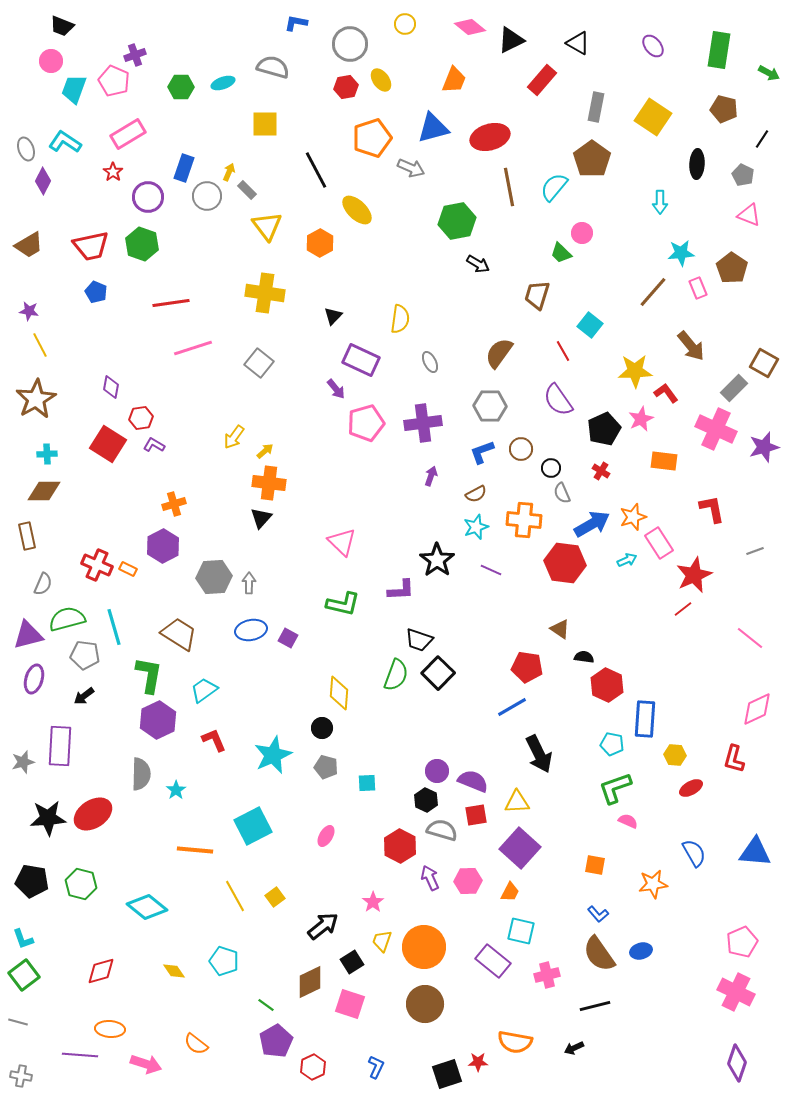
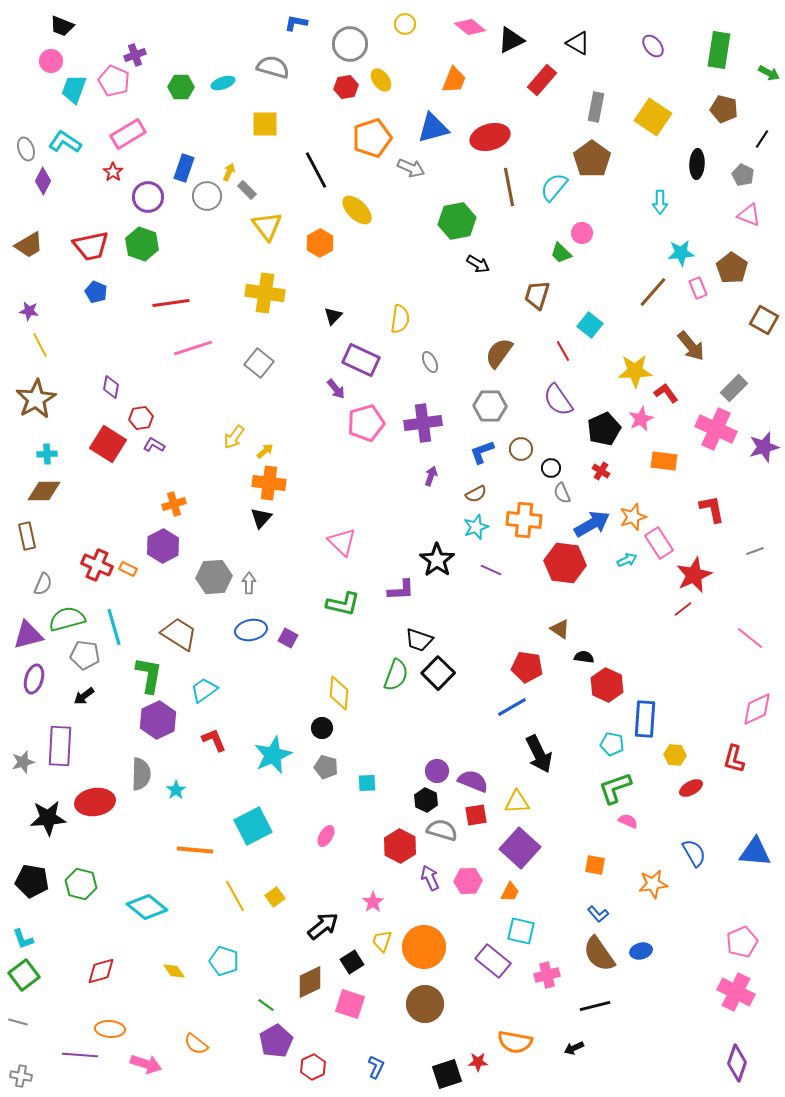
brown square at (764, 363): moved 43 px up
red ellipse at (93, 814): moved 2 px right, 12 px up; rotated 24 degrees clockwise
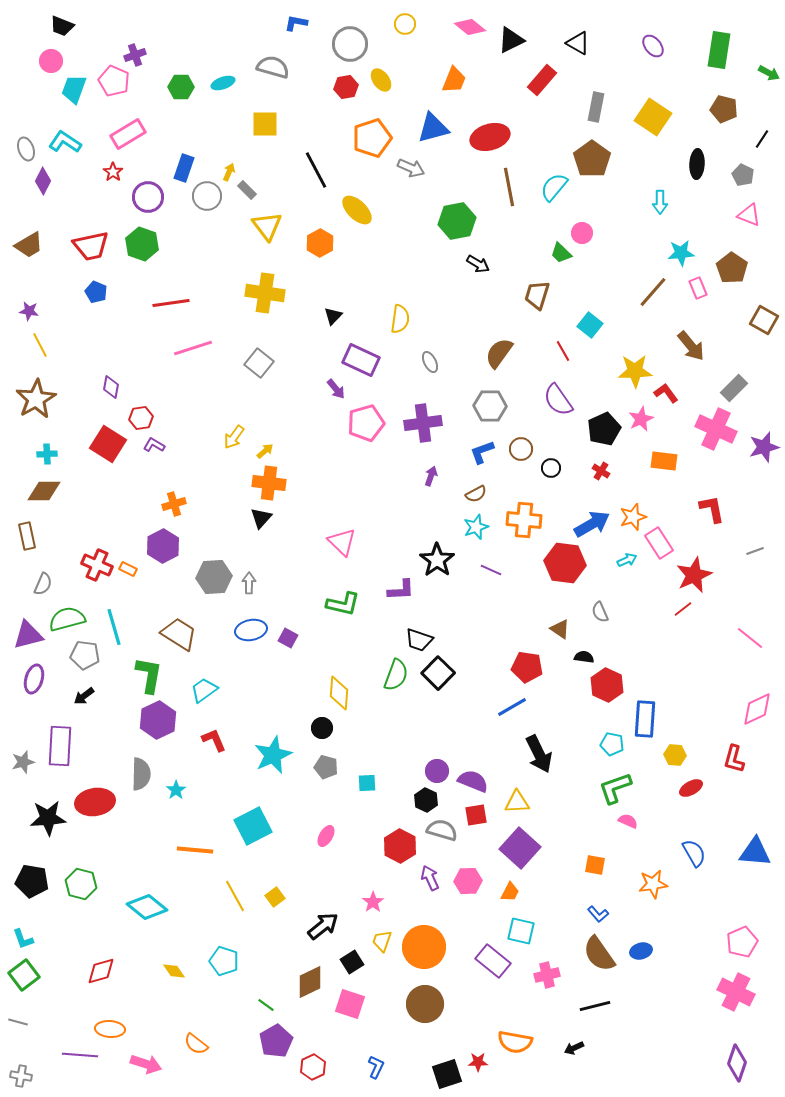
gray semicircle at (562, 493): moved 38 px right, 119 px down
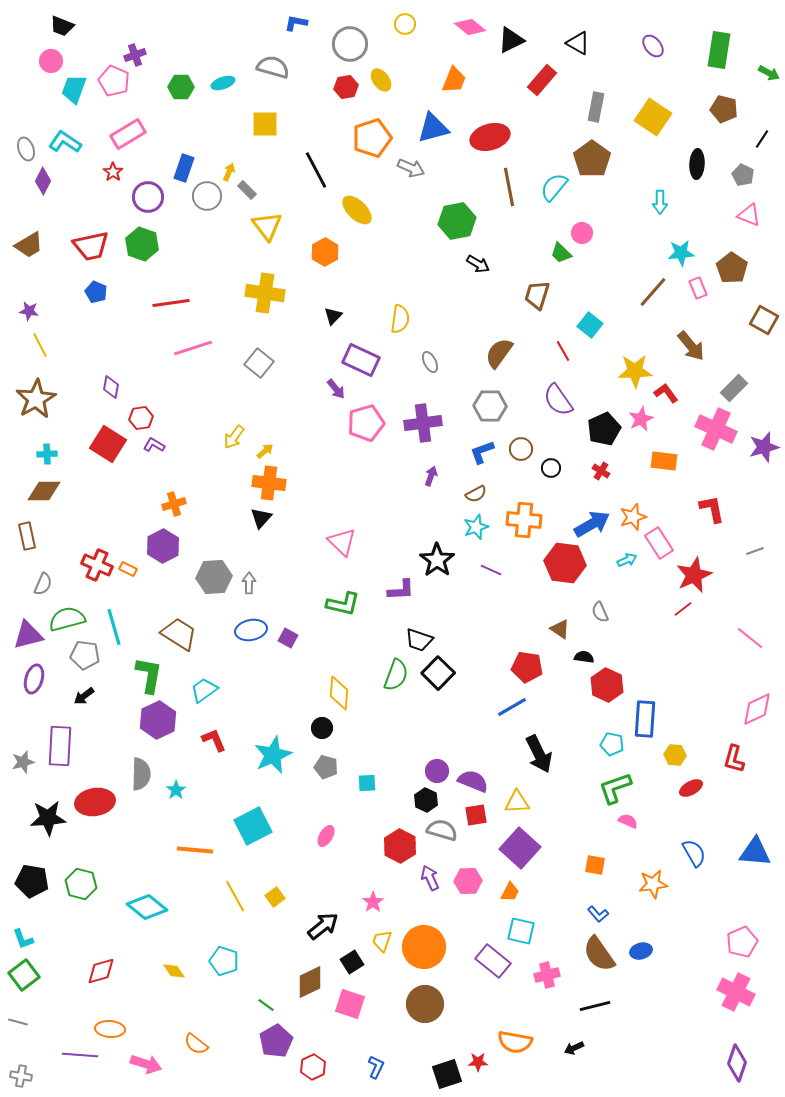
orange hexagon at (320, 243): moved 5 px right, 9 px down
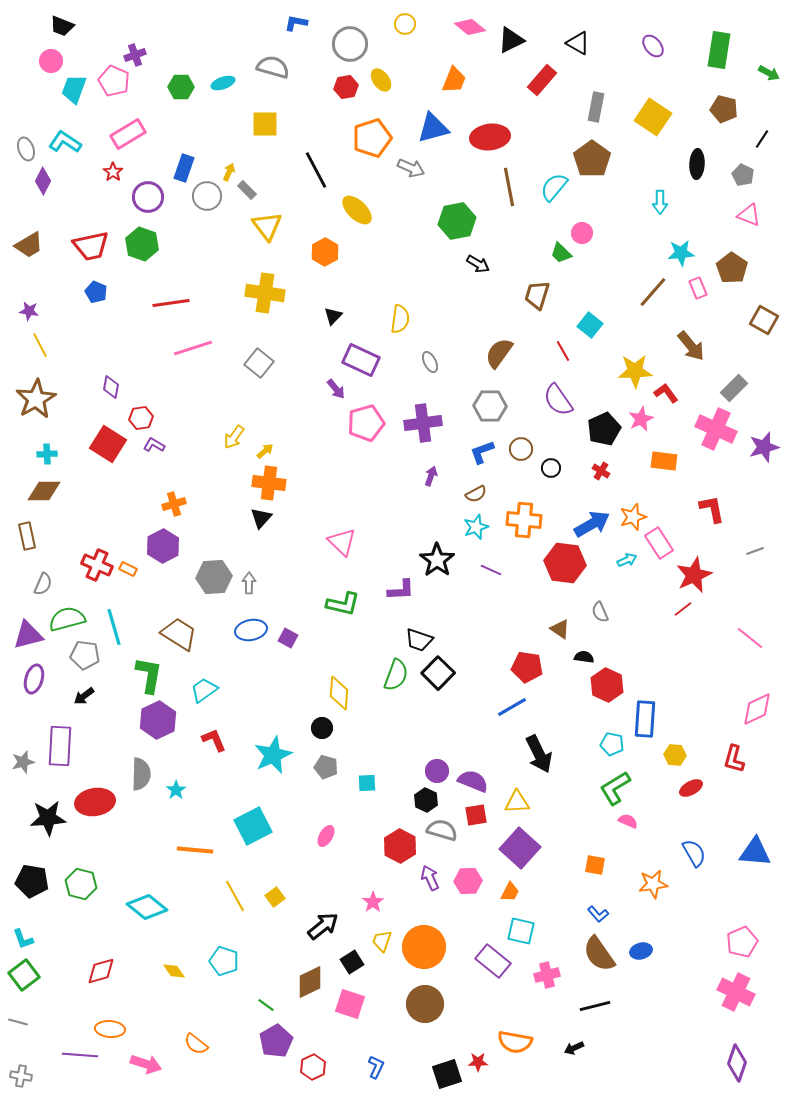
red ellipse at (490, 137): rotated 9 degrees clockwise
green L-shape at (615, 788): rotated 12 degrees counterclockwise
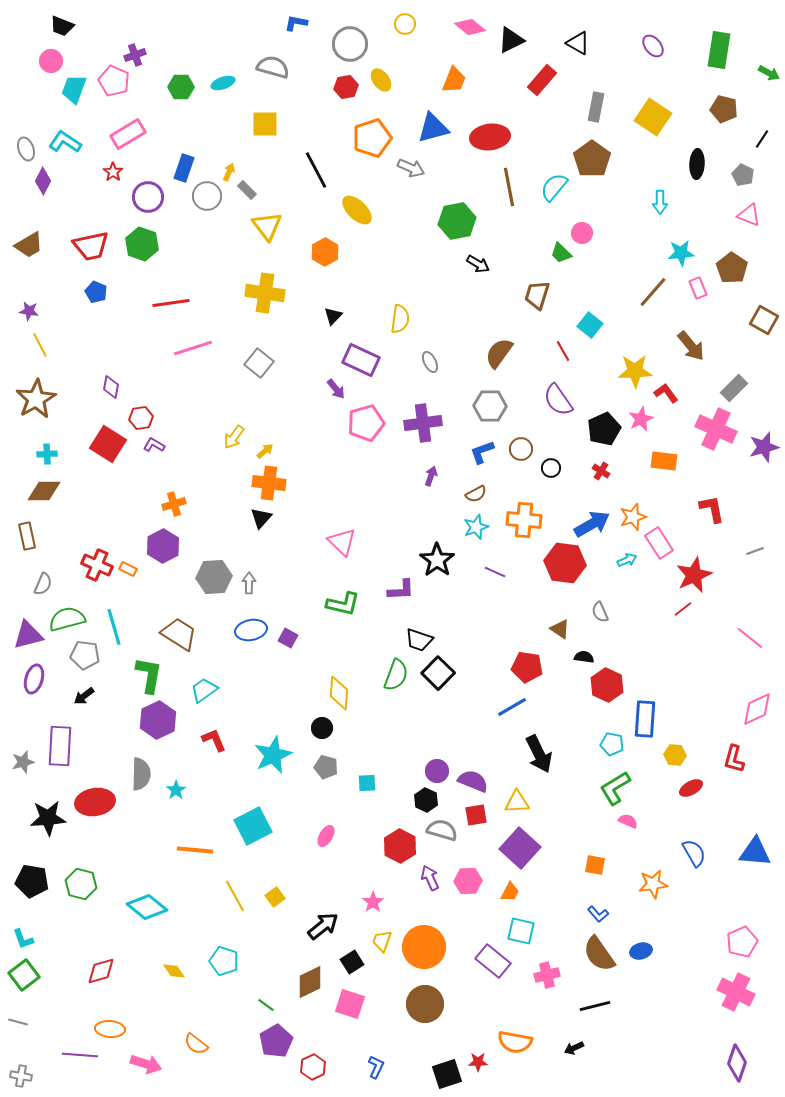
purple line at (491, 570): moved 4 px right, 2 px down
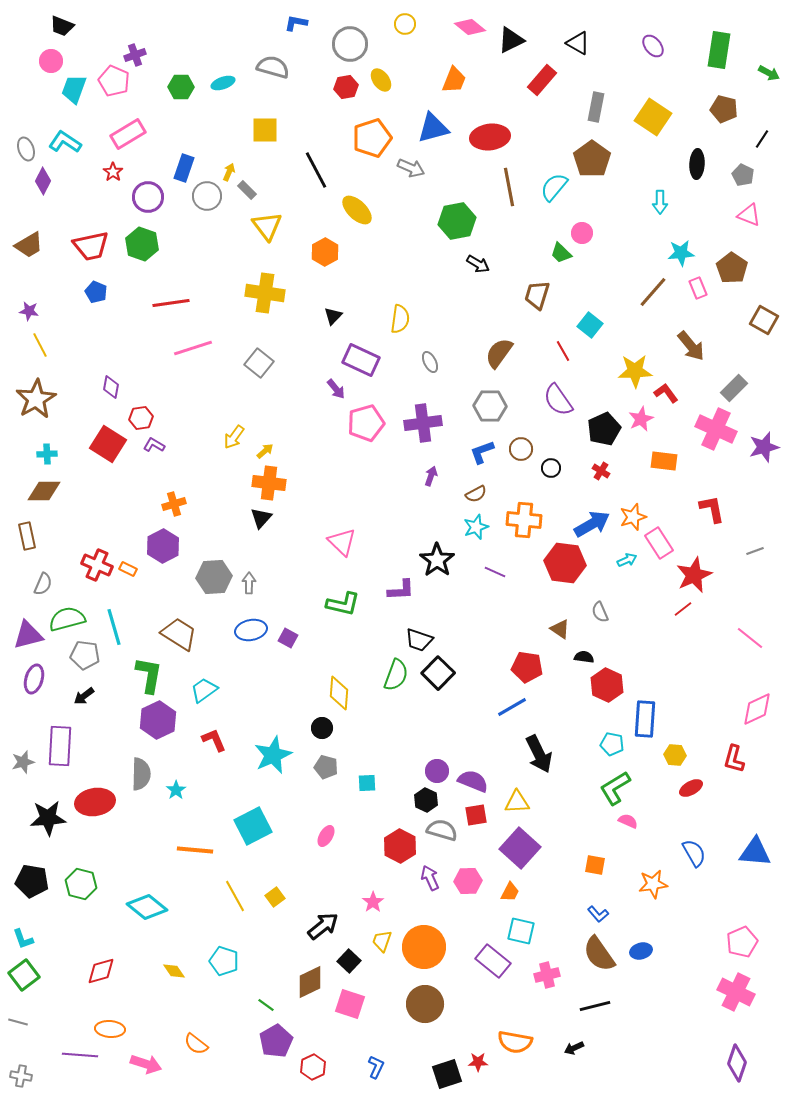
yellow square at (265, 124): moved 6 px down
black square at (352, 962): moved 3 px left, 1 px up; rotated 15 degrees counterclockwise
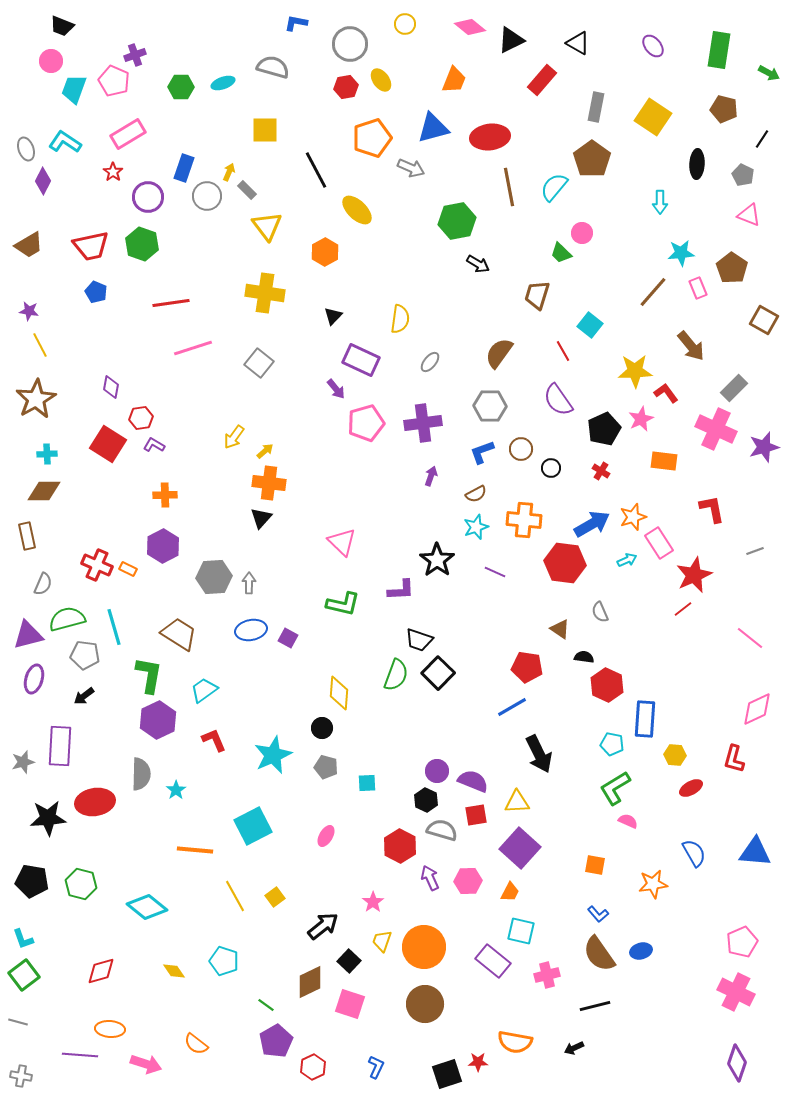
gray ellipse at (430, 362): rotated 65 degrees clockwise
orange cross at (174, 504): moved 9 px left, 9 px up; rotated 15 degrees clockwise
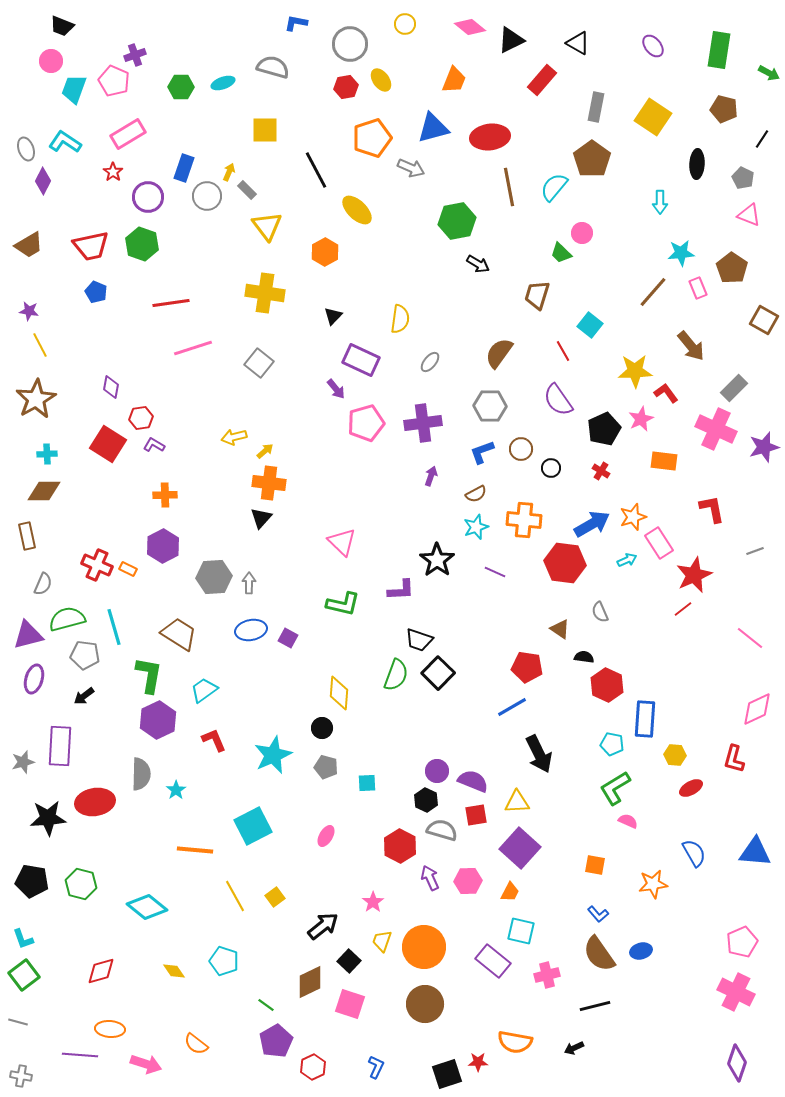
gray pentagon at (743, 175): moved 3 px down
yellow arrow at (234, 437): rotated 40 degrees clockwise
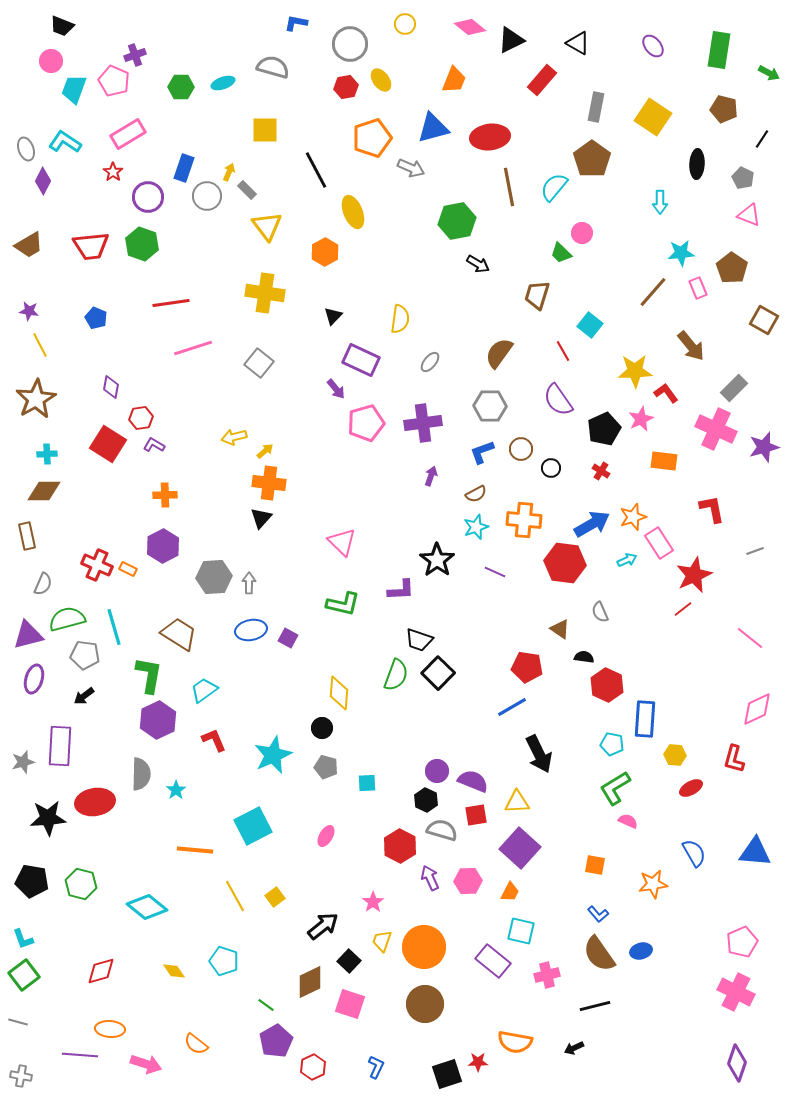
yellow ellipse at (357, 210): moved 4 px left, 2 px down; rotated 24 degrees clockwise
red trapezoid at (91, 246): rotated 6 degrees clockwise
blue pentagon at (96, 292): moved 26 px down
